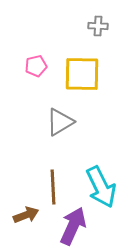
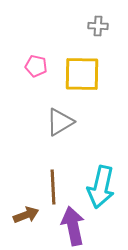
pink pentagon: rotated 25 degrees clockwise
cyan arrow: rotated 39 degrees clockwise
purple arrow: rotated 36 degrees counterclockwise
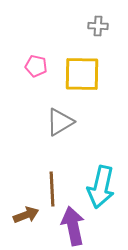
brown line: moved 1 px left, 2 px down
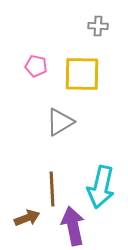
brown arrow: moved 1 px right, 3 px down
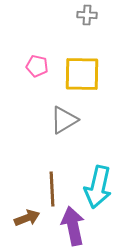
gray cross: moved 11 px left, 11 px up
pink pentagon: moved 1 px right
gray triangle: moved 4 px right, 2 px up
cyan arrow: moved 3 px left
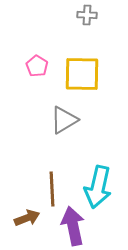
pink pentagon: rotated 20 degrees clockwise
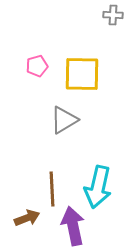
gray cross: moved 26 px right
pink pentagon: rotated 25 degrees clockwise
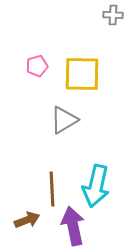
cyan arrow: moved 2 px left, 1 px up
brown arrow: moved 2 px down
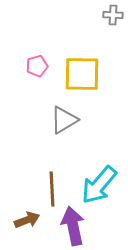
cyan arrow: moved 3 px right, 1 px up; rotated 27 degrees clockwise
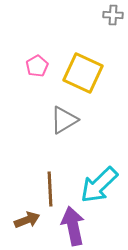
pink pentagon: rotated 15 degrees counterclockwise
yellow square: moved 1 px right, 1 px up; rotated 24 degrees clockwise
cyan arrow: rotated 6 degrees clockwise
brown line: moved 2 px left
